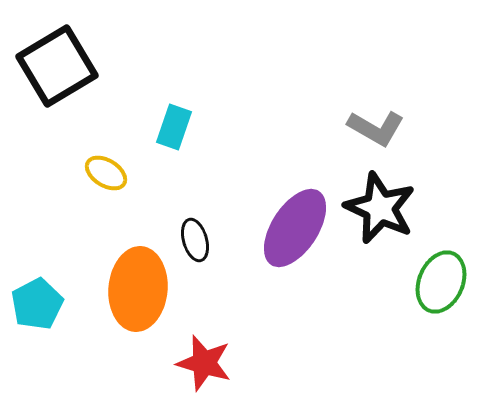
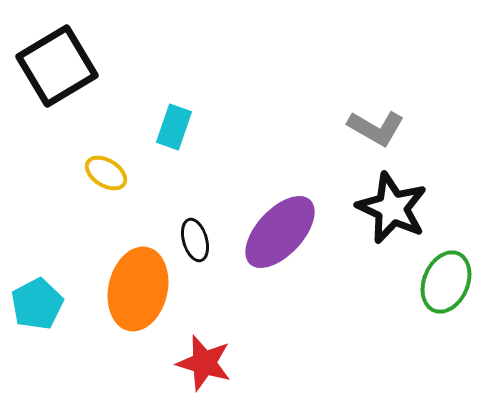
black star: moved 12 px right
purple ellipse: moved 15 px left, 4 px down; rotated 10 degrees clockwise
green ellipse: moved 5 px right
orange ellipse: rotated 8 degrees clockwise
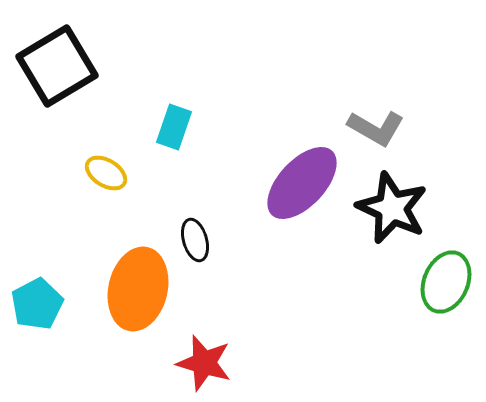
purple ellipse: moved 22 px right, 49 px up
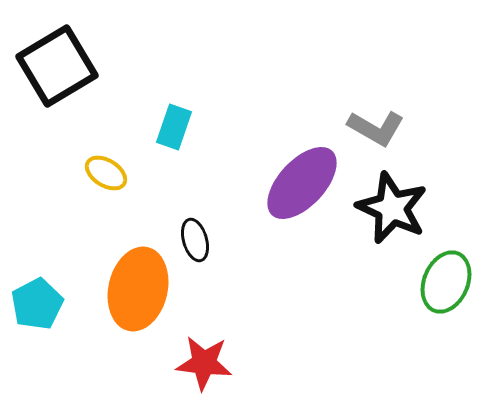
red star: rotated 10 degrees counterclockwise
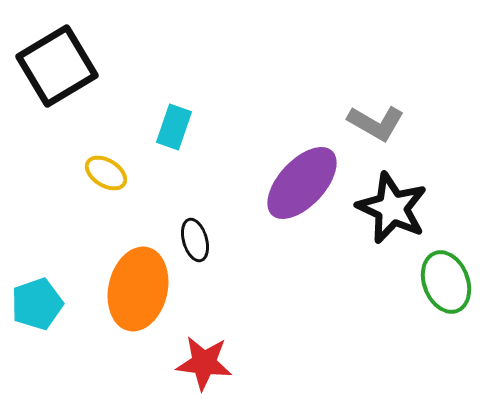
gray L-shape: moved 5 px up
green ellipse: rotated 44 degrees counterclockwise
cyan pentagon: rotated 9 degrees clockwise
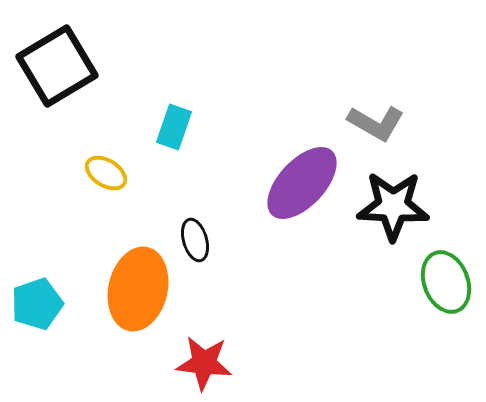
black star: moved 1 px right, 2 px up; rotated 22 degrees counterclockwise
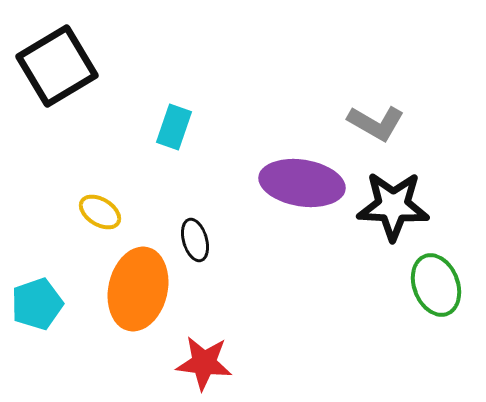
yellow ellipse: moved 6 px left, 39 px down
purple ellipse: rotated 56 degrees clockwise
green ellipse: moved 10 px left, 3 px down
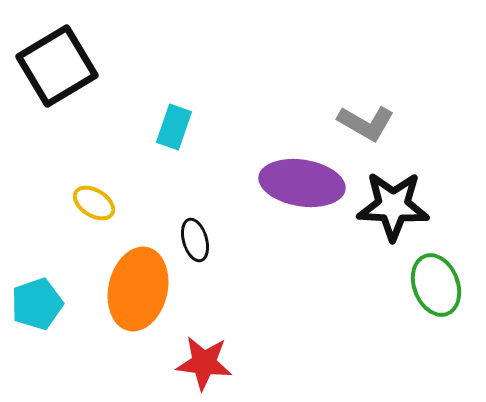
gray L-shape: moved 10 px left
yellow ellipse: moved 6 px left, 9 px up
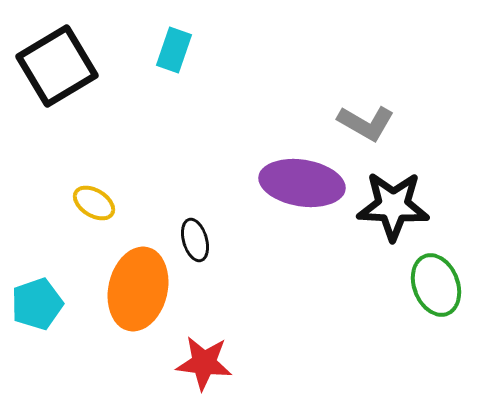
cyan rectangle: moved 77 px up
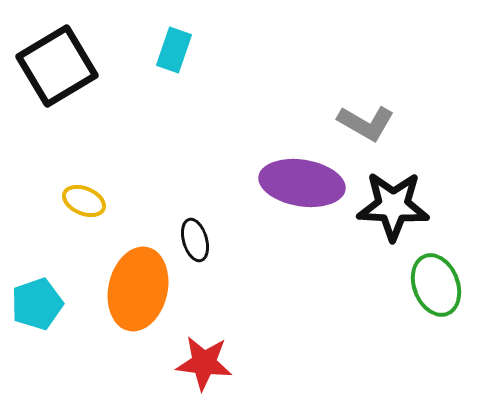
yellow ellipse: moved 10 px left, 2 px up; rotated 9 degrees counterclockwise
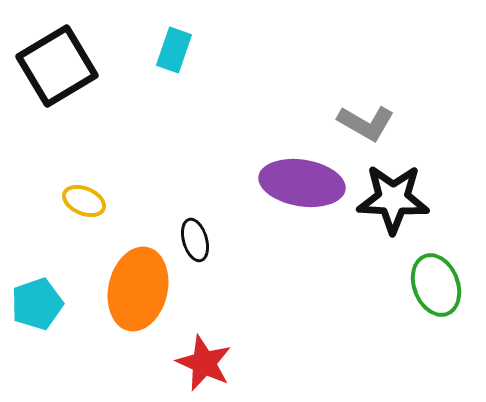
black star: moved 7 px up
red star: rotated 18 degrees clockwise
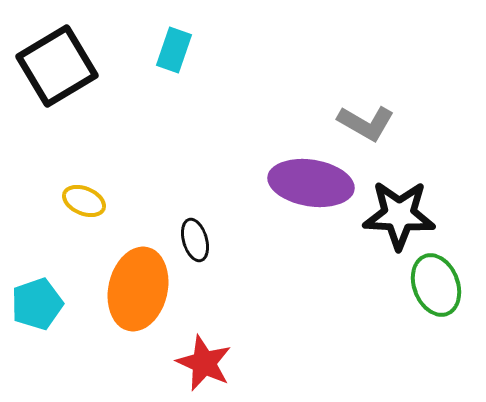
purple ellipse: moved 9 px right
black star: moved 6 px right, 16 px down
